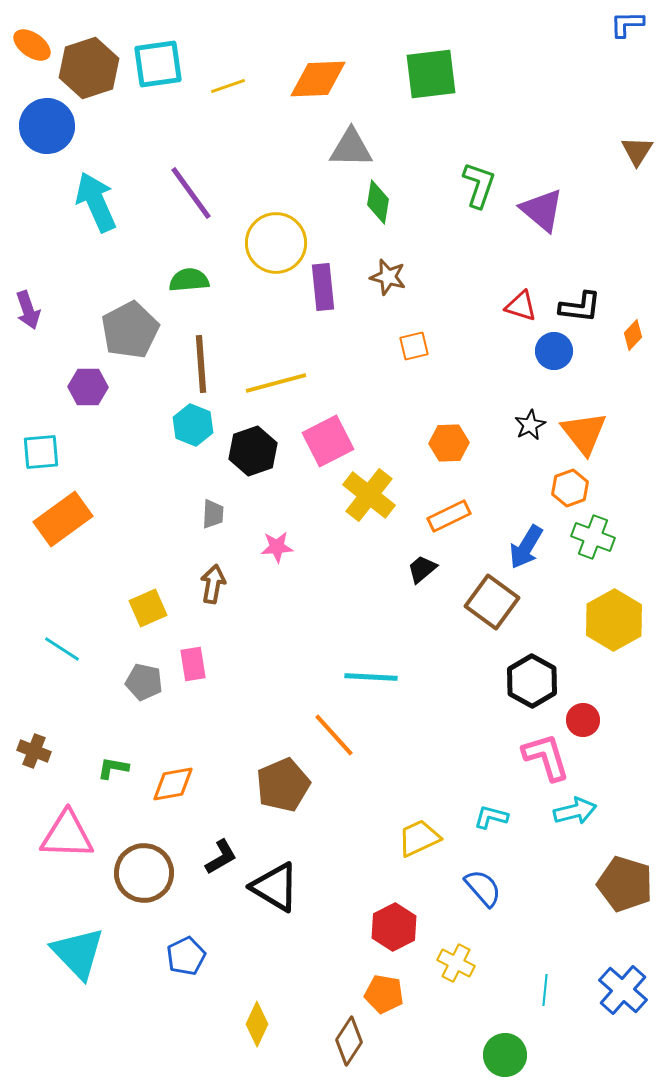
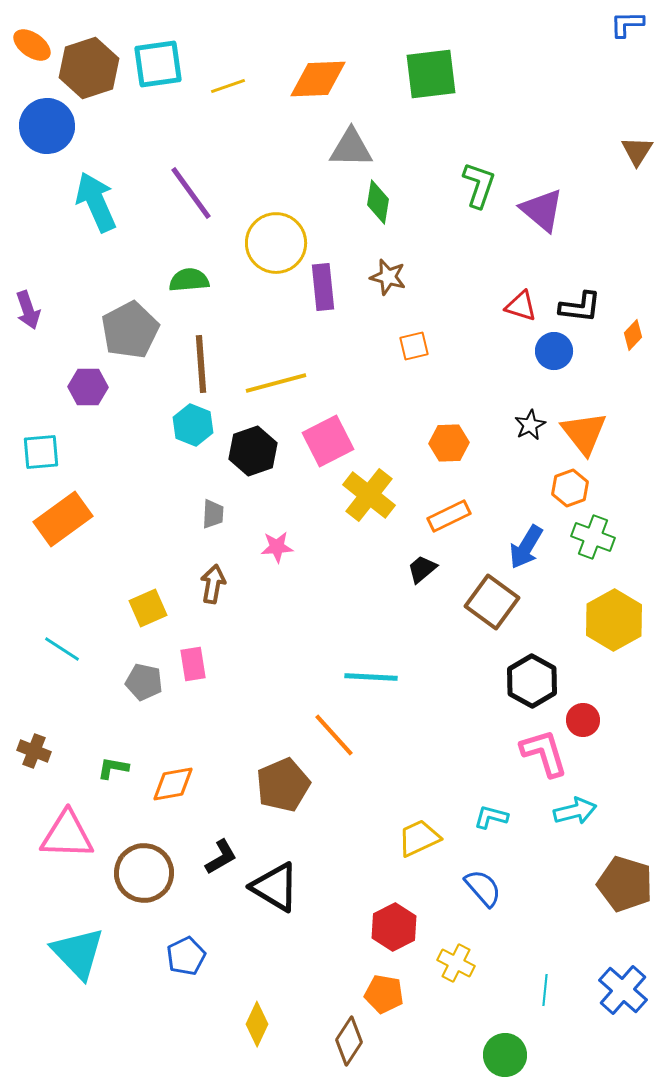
pink L-shape at (546, 757): moved 2 px left, 4 px up
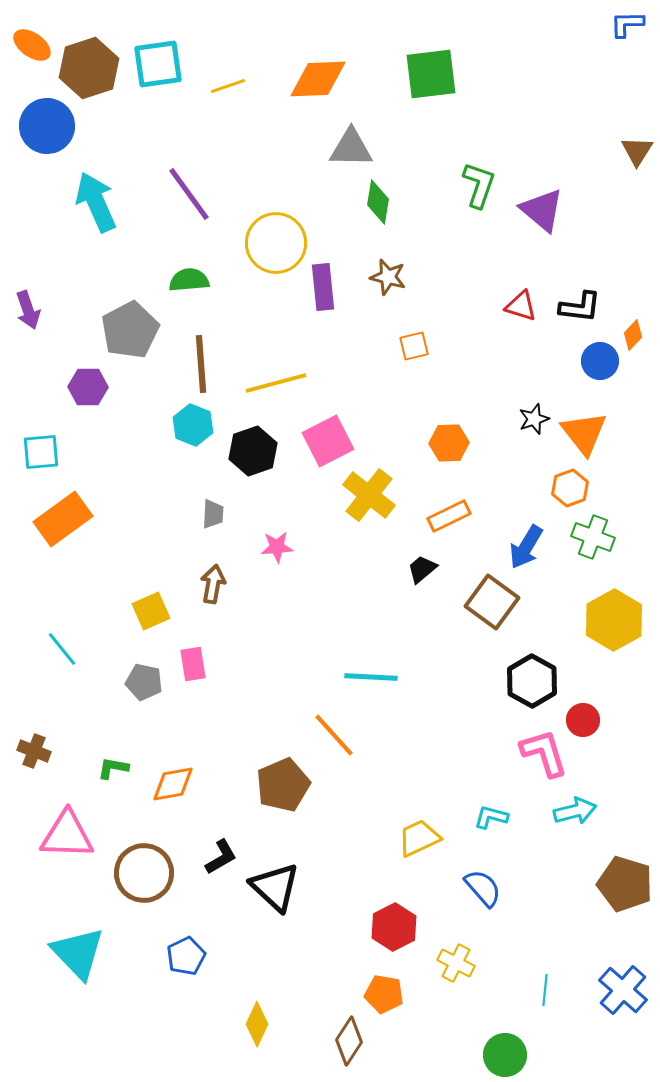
purple line at (191, 193): moved 2 px left, 1 px down
blue circle at (554, 351): moved 46 px right, 10 px down
black star at (530, 425): moved 4 px right, 6 px up; rotated 8 degrees clockwise
yellow square at (148, 608): moved 3 px right, 3 px down
cyan line at (62, 649): rotated 18 degrees clockwise
black triangle at (275, 887): rotated 12 degrees clockwise
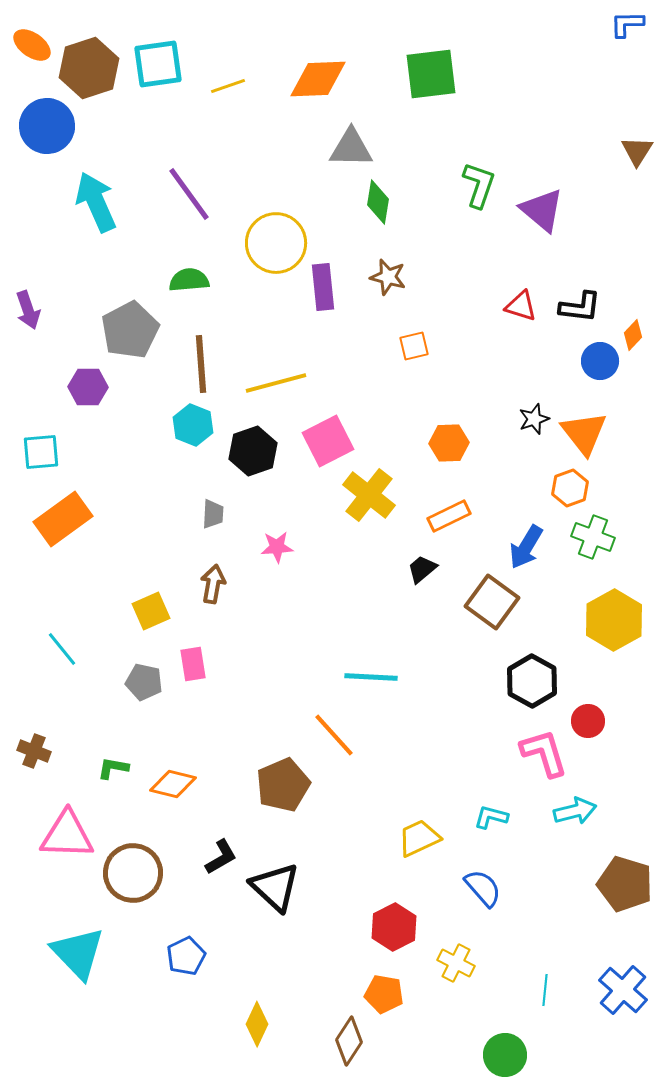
red circle at (583, 720): moved 5 px right, 1 px down
orange diamond at (173, 784): rotated 24 degrees clockwise
brown circle at (144, 873): moved 11 px left
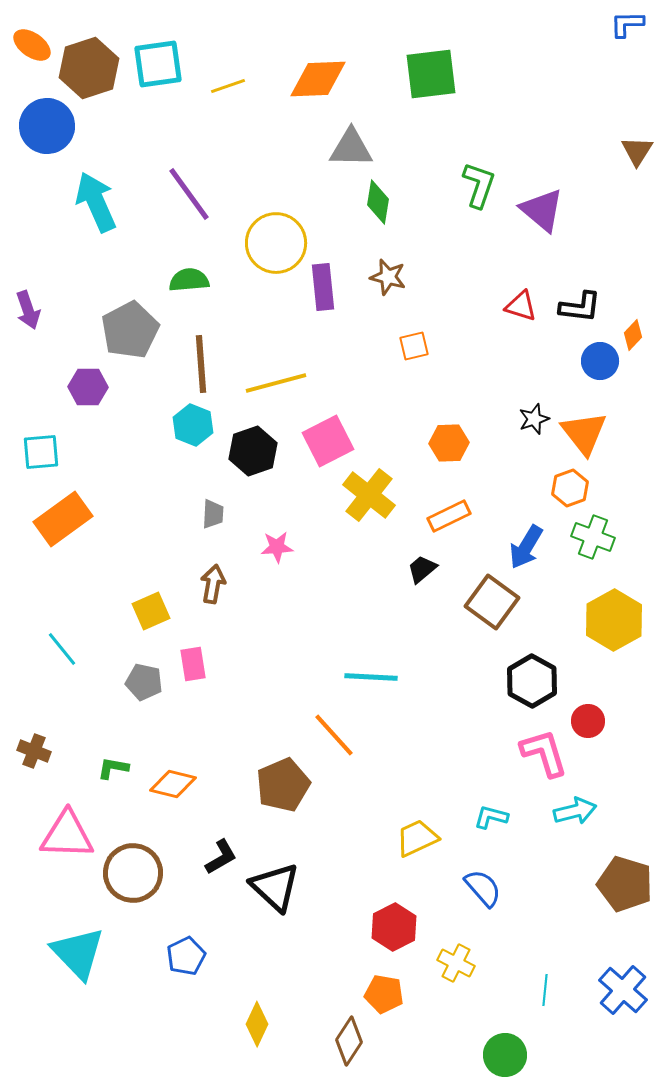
yellow trapezoid at (419, 838): moved 2 px left
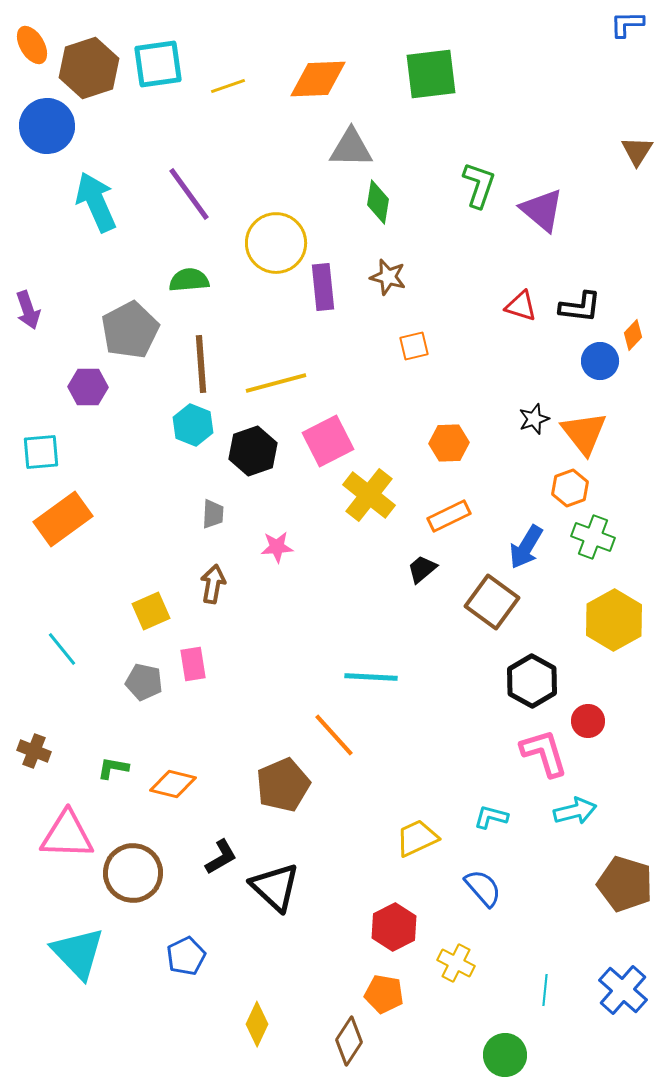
orange ellipse at (32, 45): rotated 24 degrees clockwise
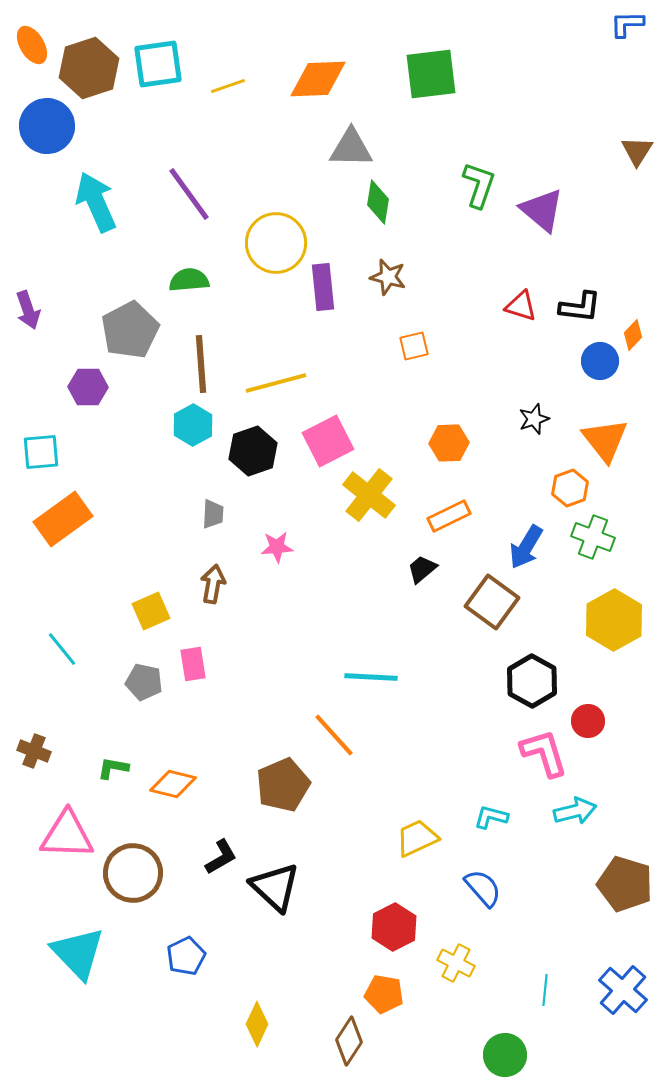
cyan hexagon at (193, 425): rotated 9 degrees clockwise
orange triangle at (584, 433): moved 21 px right, 7 px down
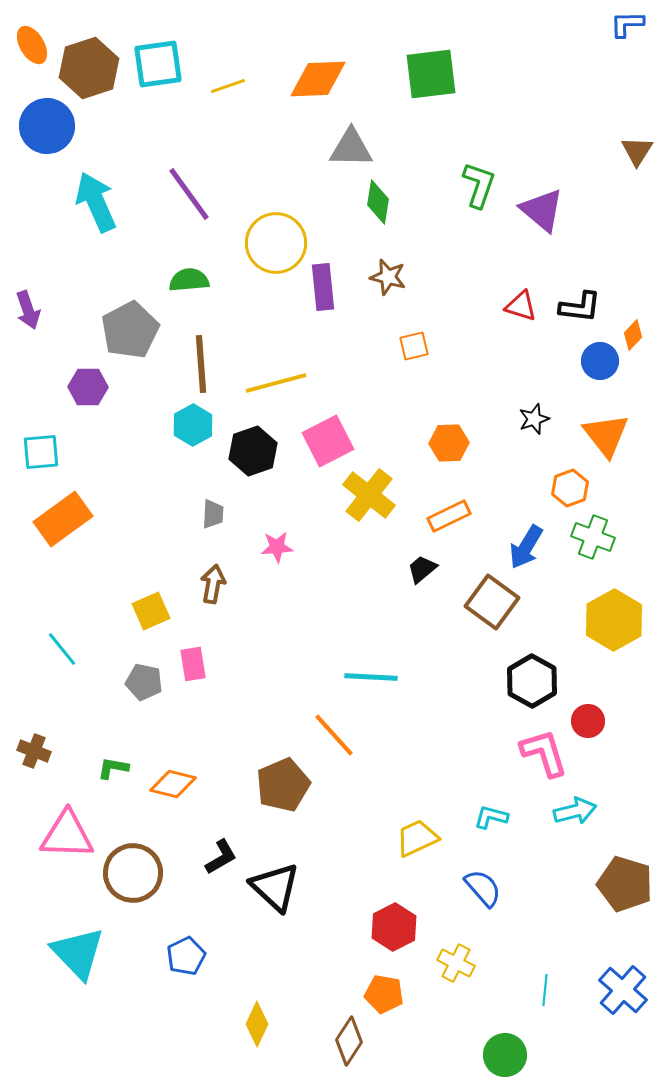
orange triangle at (605, 440): moved 1 px right, 5 px up
